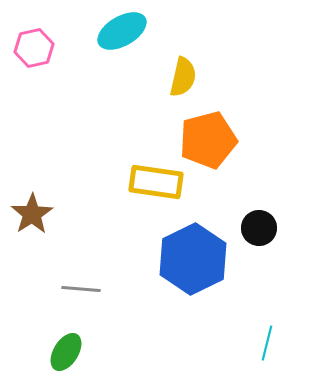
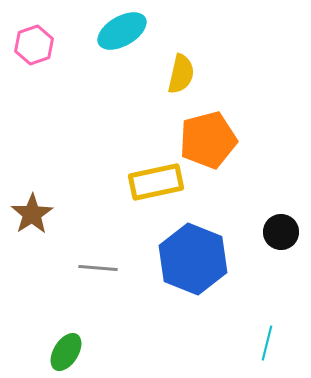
pink hexagon: moved 3 px up; rotated 6 degrees counterclockwise
yellow semicircle: moved 2 px left, 3 px up
yellow rectangle: rotated 20 degrees counterclockwise
black circle: moved 22 px right, 4 px down
blue hexagon: rotated 12 degrees counterclockwise
gray line: moved 17 px right, 21 px up
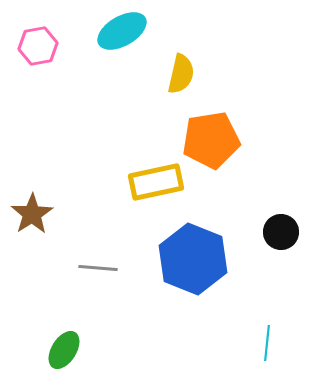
pink hexagon: moved 4 px right, 1 px down; rotated 9 degrees clockwise
orange pentagon: moved 3 px right; rotated 6 degrees clockwise
cyan line: rotated 8 degrees counterclockwise
green ellipse: moved 2 px left, 2 px up
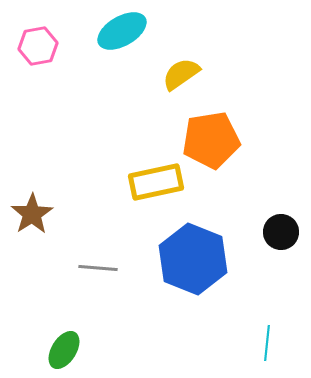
yellow semicircle: rotated 138 degrees counterclockwise
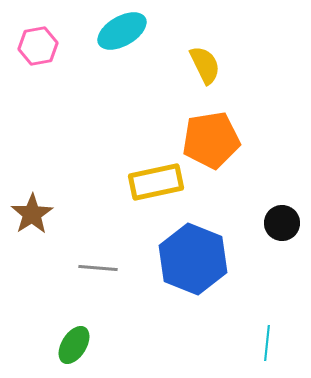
yellow semicircle: moved 24 px right, 9 px up; rotated 99 degrees clockwise
black circle: moved 1 px right, 9 px up
green ellipse: moved 10 px right, 5 px up
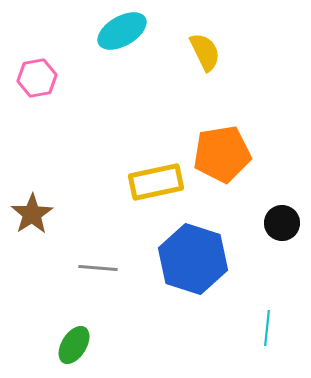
pink hexagon: moved 1 px left, 32 px down
yellow semicircle: moved 13 px up
orange pentagon: moved 11 px right, 14 px down
blue hexagon: rotated 4 degrees counterclockwise
cyan line: moved 15 px up
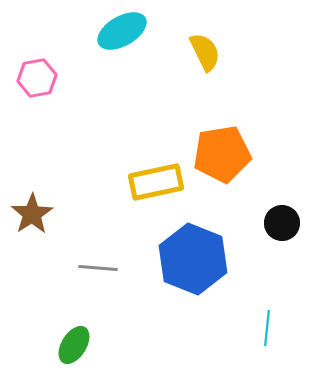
blue hexagon: rotated 4 degrees clockwise
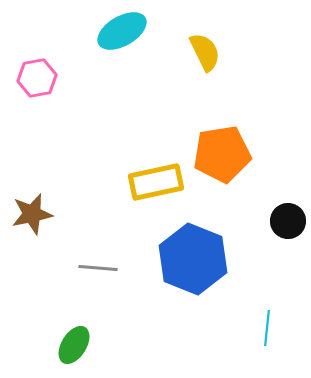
brown star: rotated 21 degrees clockwise
black circle: moved 6 px right, 2 px up
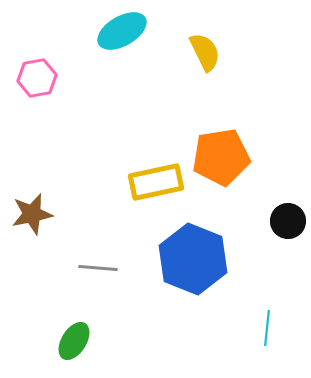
orange pentagon: moved 1 px left, 3 px down
green ellipse: moved 4 px up
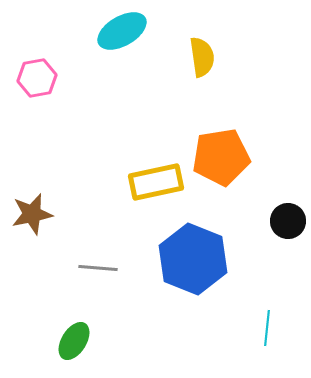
yellow semicircle: moved 3 px left, 5 px down; rotated 18 degrees clockwise
